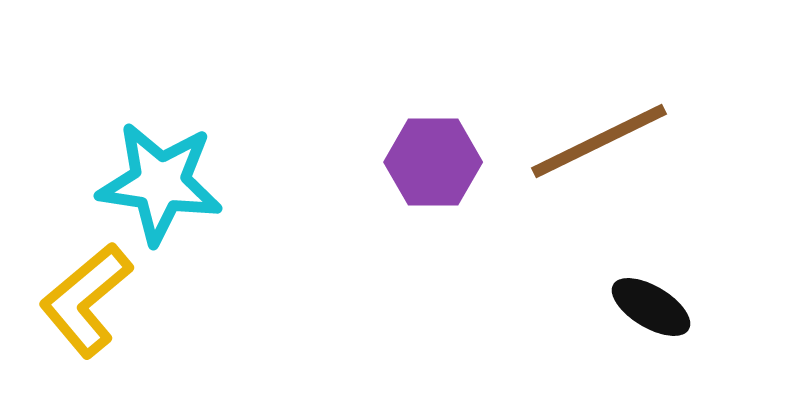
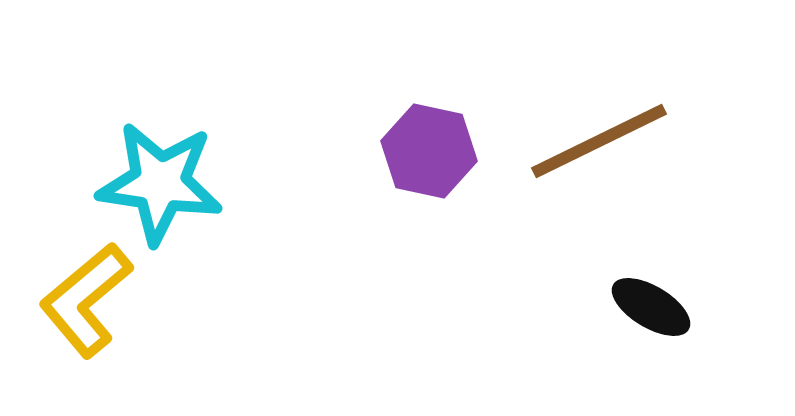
purple hexagon: moved 4 px left, 11 px up; rotated 12 degrees clockwise
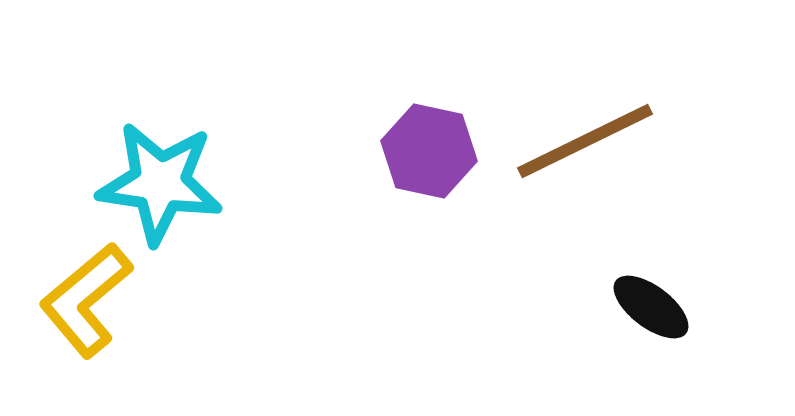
brown line: moved 14 px left
black ellipse: rotated 6 degrees clockwise
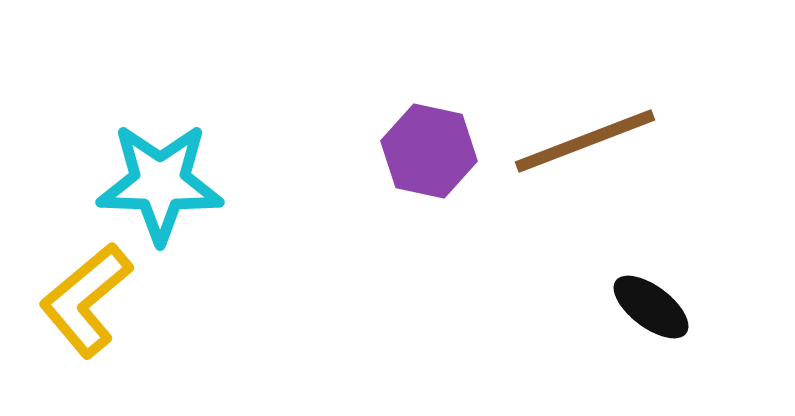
brown line: rotated 5 degrees clockwise
cyan star: rotated 6 degrees counterclockwise
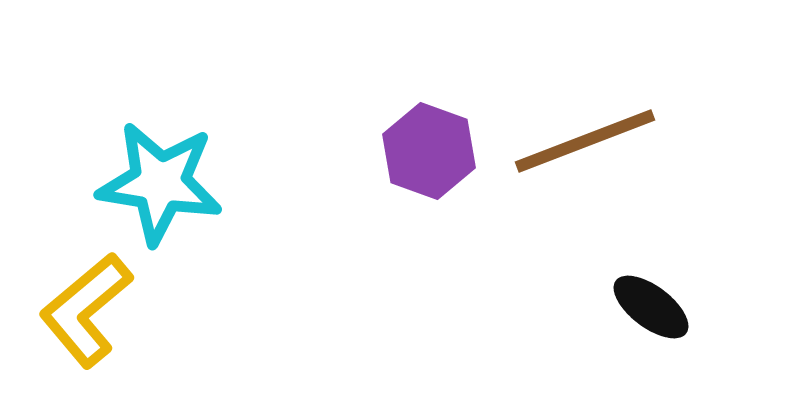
purple hexagon: rotated 8 degrees clockwise
cyan star: rotated 7 degrees clockwise
yellow L-shape: moved 10 px down
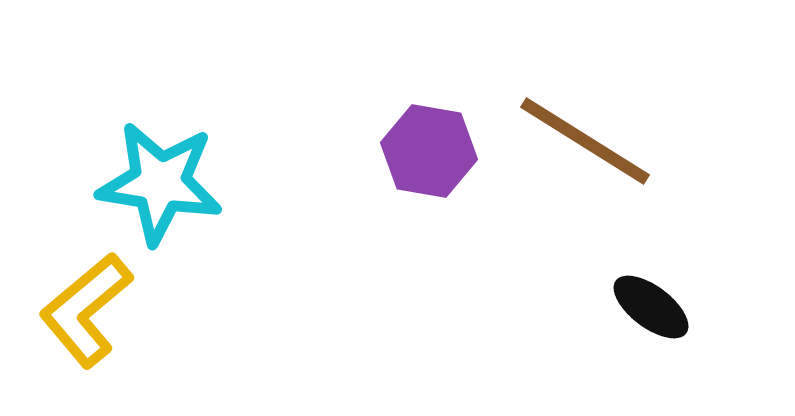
brown line: rotated 53 degrees clockwise
purple hexagon: rotated 10 degrees counterclockwise
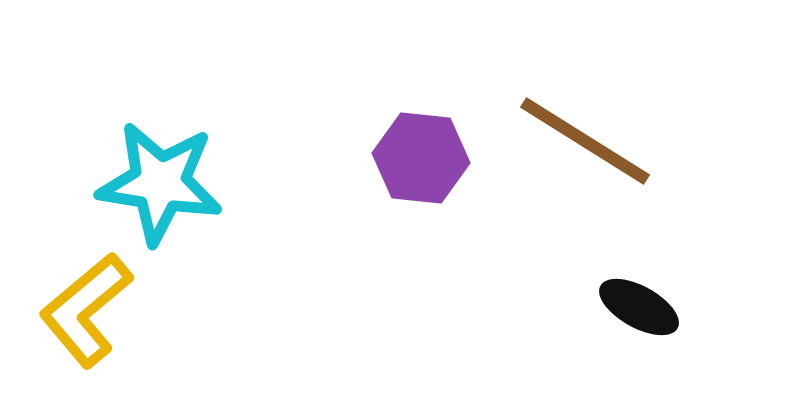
purple hexagon: moved 8 px left, 7 px down; rotated 4 degrees counterclockwise
black ellipse: moved 12 px left; rotated 8 degrees counterclockwise
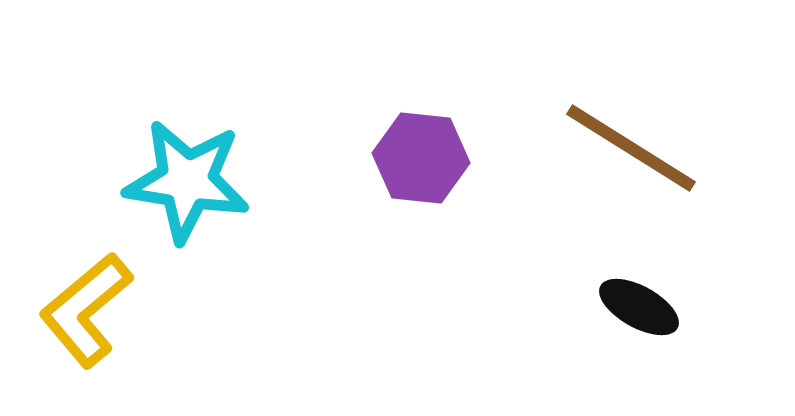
brown line: moved 46 px right, 7 px down
cyan star: moved 27 px right, 2 px up
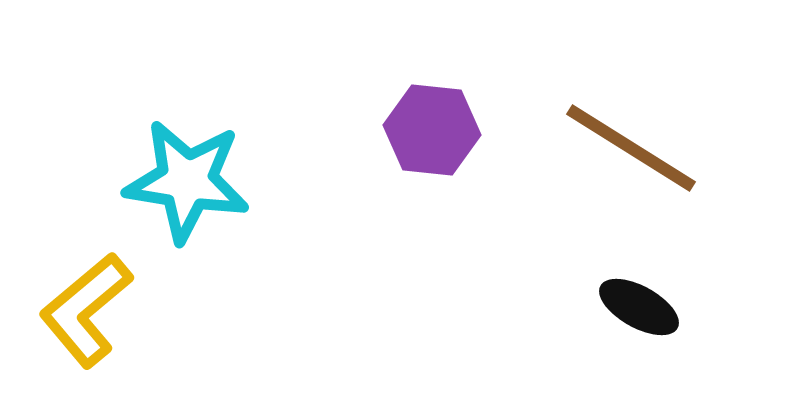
purple hexagon: moved 11 px right, 28 px up
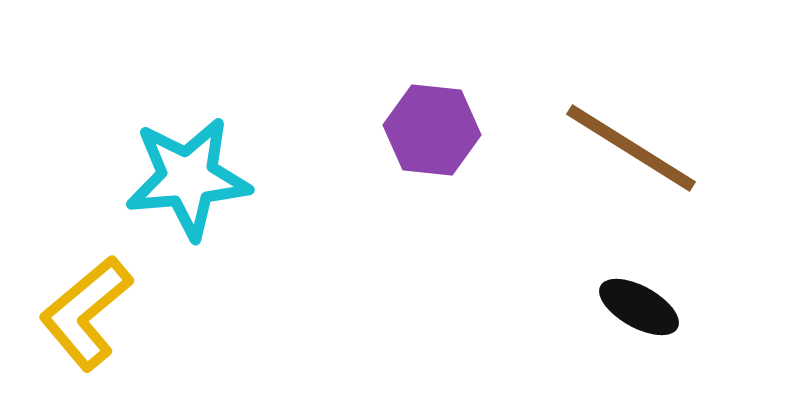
cyan star: moved 1 px right, 3 px up; rotated 14 degrees counterclockwise
yellow L-shape: moved 3 px down
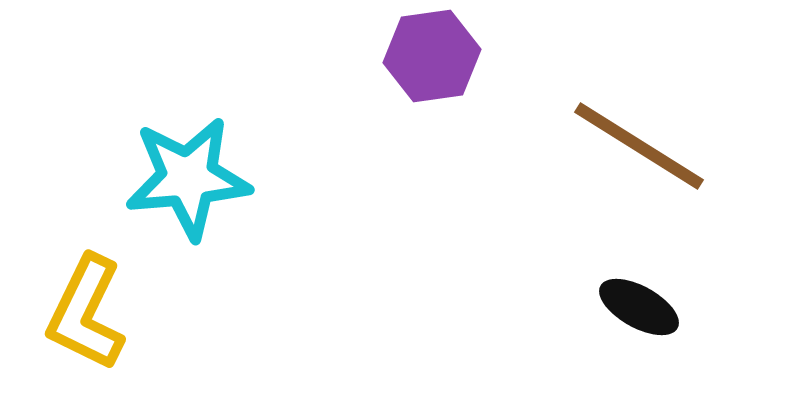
purple hexagon: moved 74 px up; rotated 14 degrees counterclockwise
brown line: moved 8 px right, 2 px up
yellow L-shape: rotated 24 degrees counterclockwise
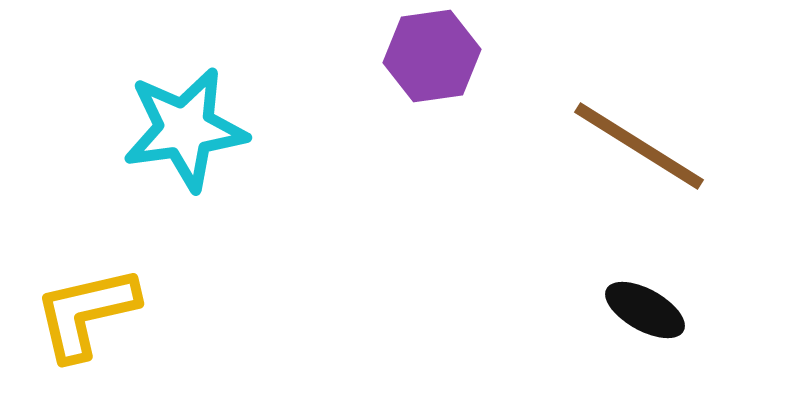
cyan star: moved 3 px left, 49 px up; rotated 3 degrees counterclockwise
black ellipse: moved 6 px right, 3 px down
yellow L-shape: rotated 51 degrees clockwise
